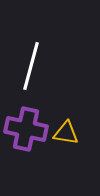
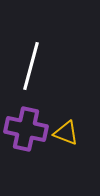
yellow triangle: rotated 12 degrees clockwise
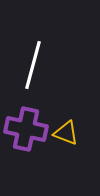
white line: moved 2 px right, 1 px up
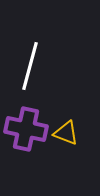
white line: moved 3 px left, 1 px down
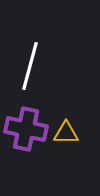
yellow triangle: rotated 20 degrees counterclockwise
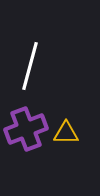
purple cross: rotated 33 degrees counterclockwise
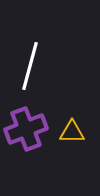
yellow triangle: moved 6 px right, 1 px up
